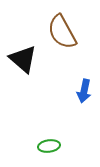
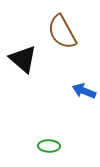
blue arrow: rotated 100 degrees clockwise
green ellipse: rotated 10 degrees clockwise
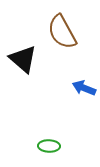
blue arrow: moved 3 px up
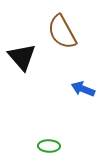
black triangle: moved 1 px left, 2 px up; rotated 8 degrees clockwise
blue arrow: moved 1 px left, 1 px down
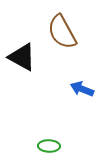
black triangle: rotated 20 degrees counterclockwise
blue arrow: moved 1 px left
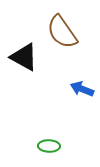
brown semicircle: rotated 6 degrees counterclockwise
black triangle: moved 2 px right
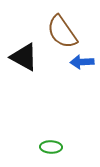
blue arrow: moved 27 px up; rotated 25 degrees counterclockwise
green ellipse: moved 2 px right, 1 px down
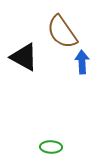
blue arrow: rotated 90 degrees clockwise
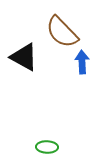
brown semicircle: rotated 9 degrees counterclockwise
green ellipse: moved 4 px left
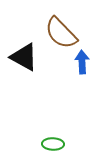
brown semicircle: moved 1 px left, 1 px down
green ellipse: moved 6 px right, 3 px up
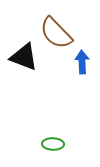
brown semicircle: moved 5 px left
black triangle: rotated 8 degrees counterclockwise
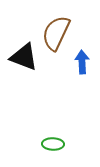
brown semicircle: rotated 69 degrees clockwise
